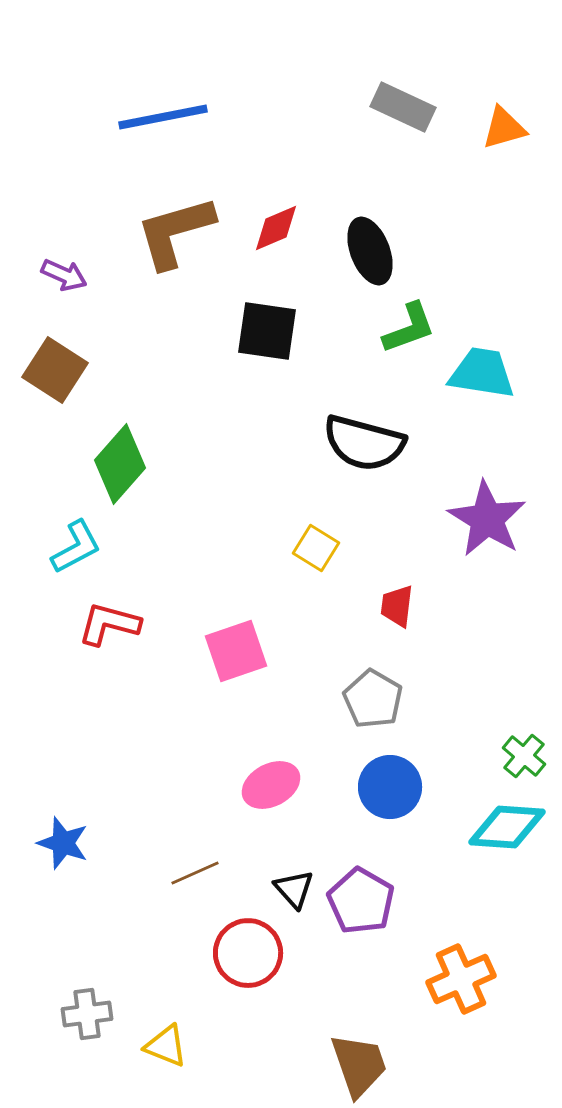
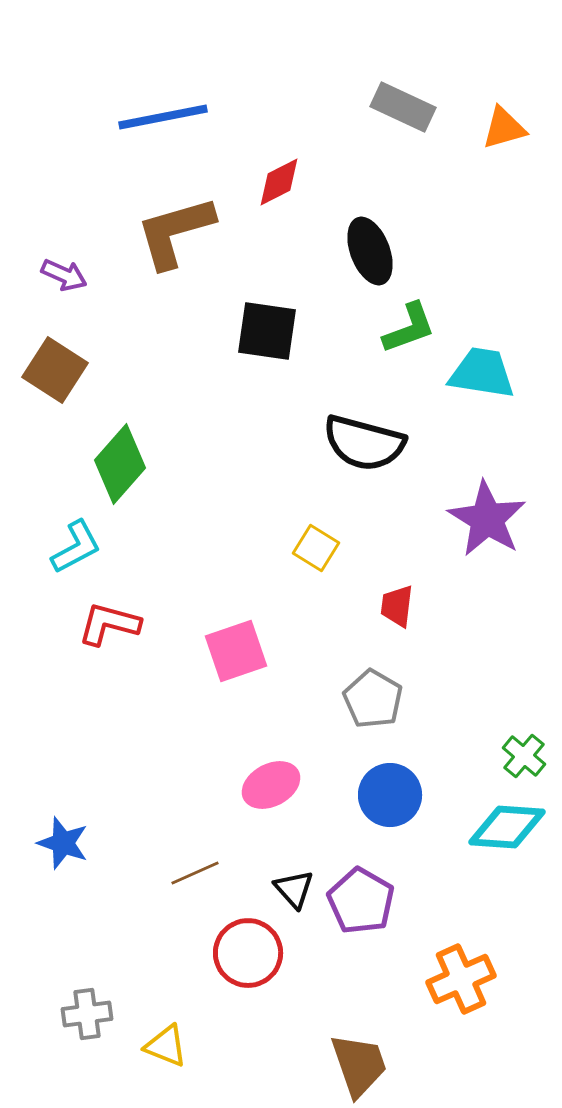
red diamond: moved 3 px right, 46 px up; rotated 4 degrees counterclockwise
blue circle: moved 8 px down
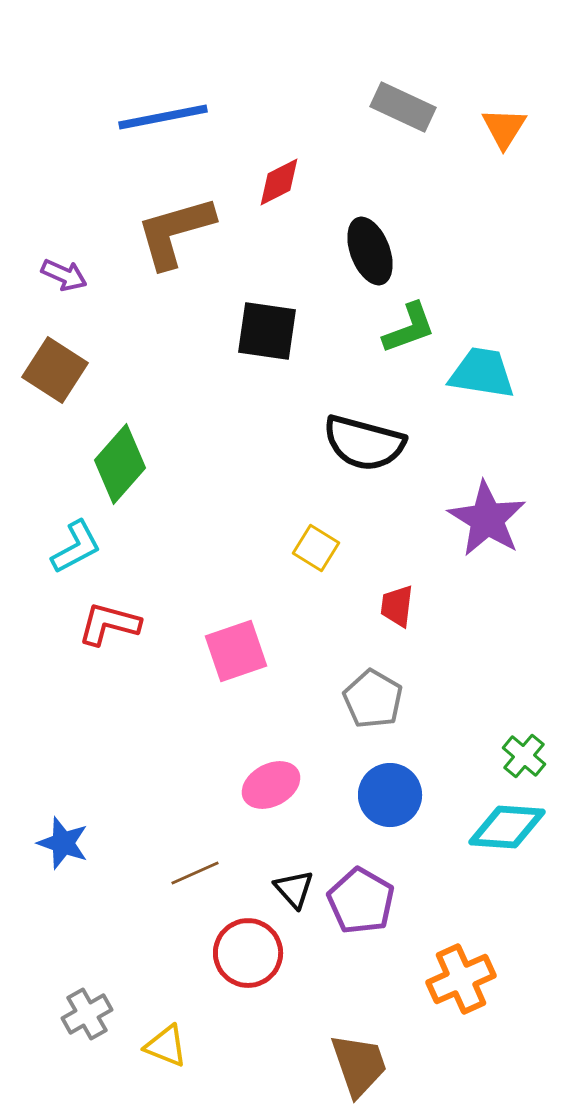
orange triangle: rotated 42 degrees counterclockwise
gray cross: rotated 21 degrees counterclockwise
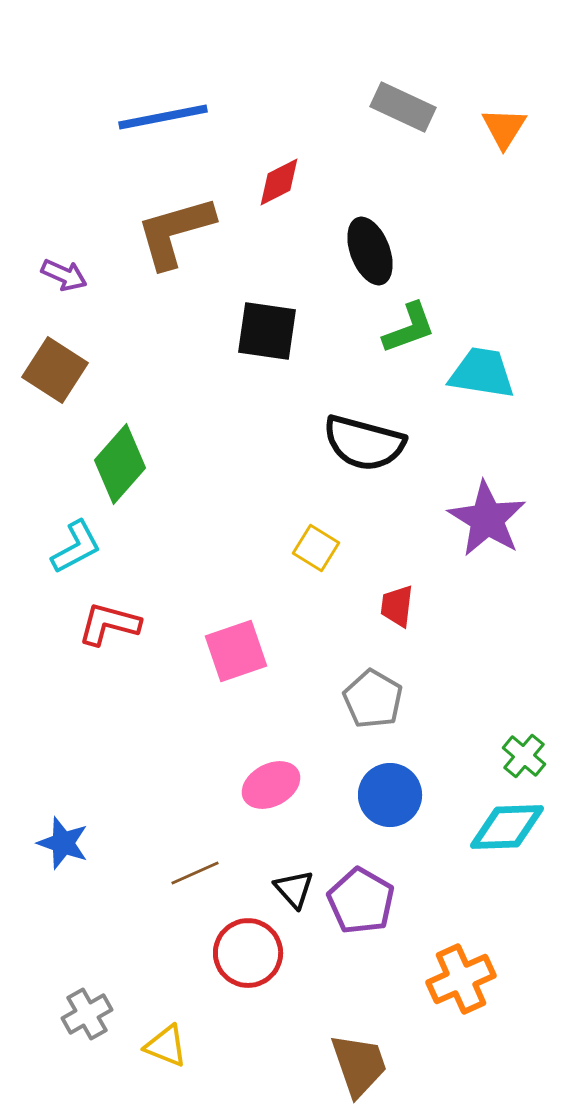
cyan diamond: rotated 6 degrees counterclockwise
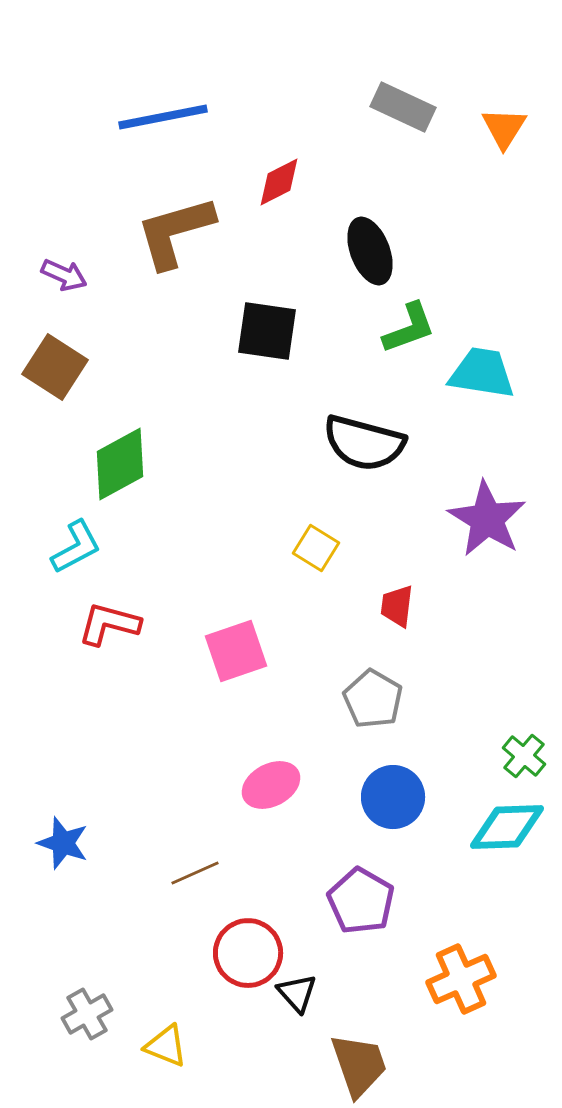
brown square: moved 3 px up
green diamond: rotated 20 degrees clockwise
blue circle: moved 3 px right, 2 px down
black triangle: moved 3 px right, 104 px down
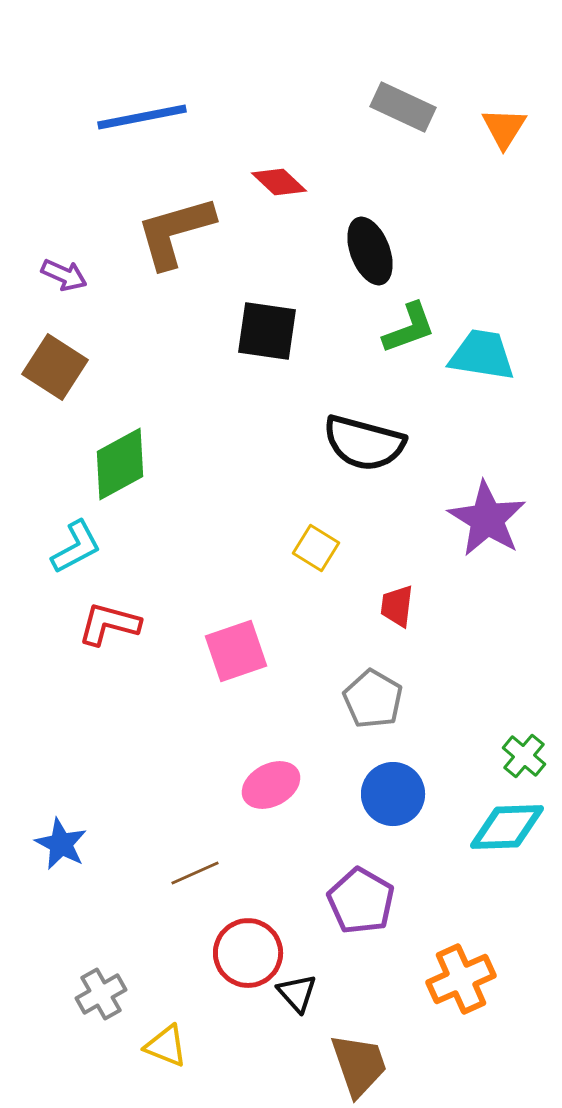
blue line: moved 21 px left
red diamond: rotated 70 degrees clockwise
cyan trapezoid: moved 18 px up
blue circle: moved 3 px up
blue star: moved 2 px left, 1 px down; rotated 8 degrees clockwise
gray cross: moved 14 px right, 20 px up
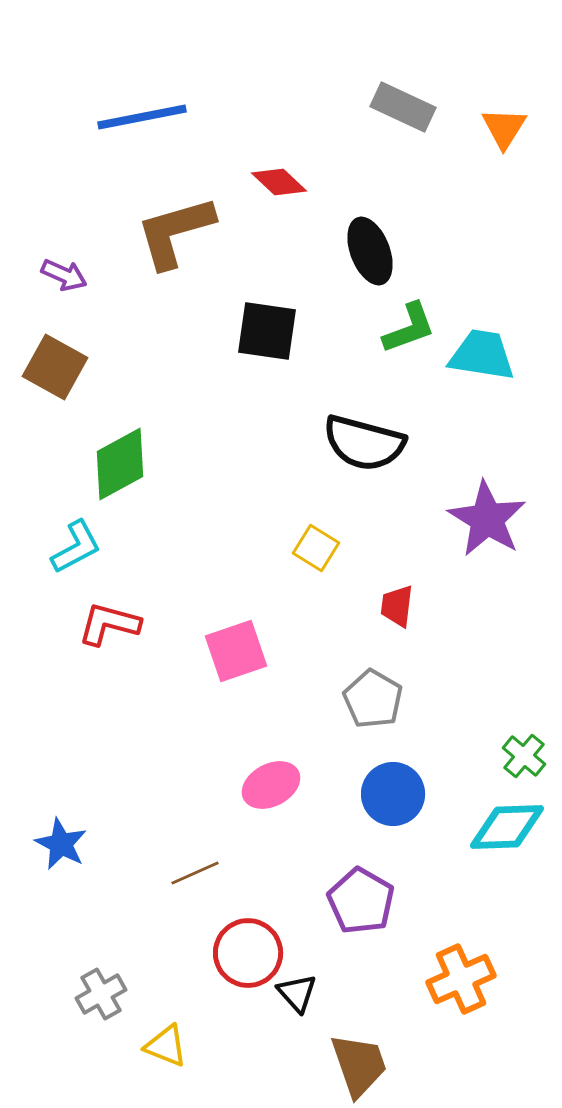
brown square: rotated 4 degrees counterclockwise
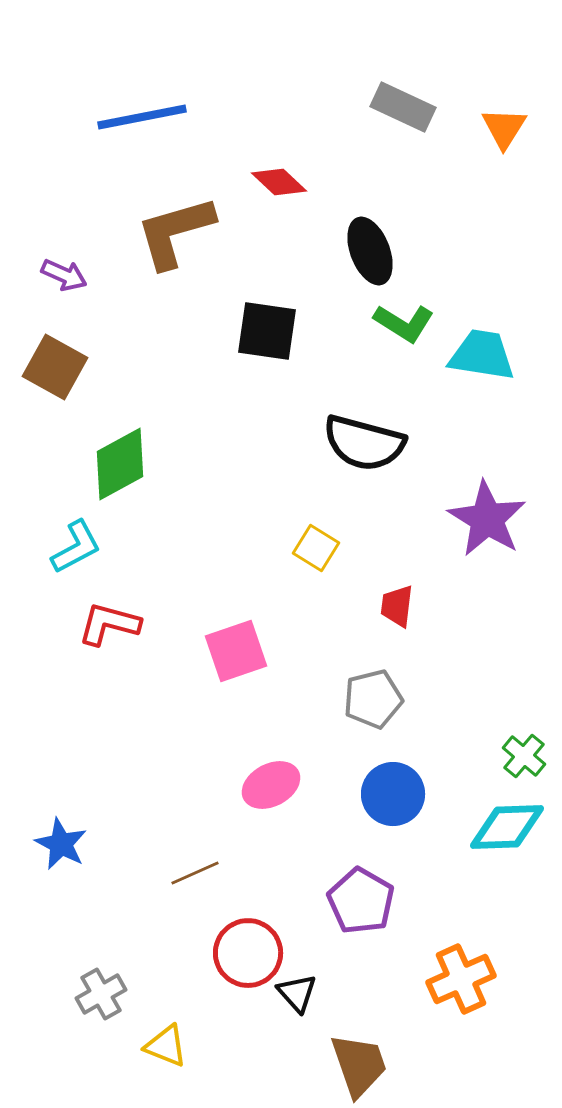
green L-shape: moved 5 px left, 5 px up; rotated 52 degrees clockwise
gray pentagon: rotated 28 degrees clockwise
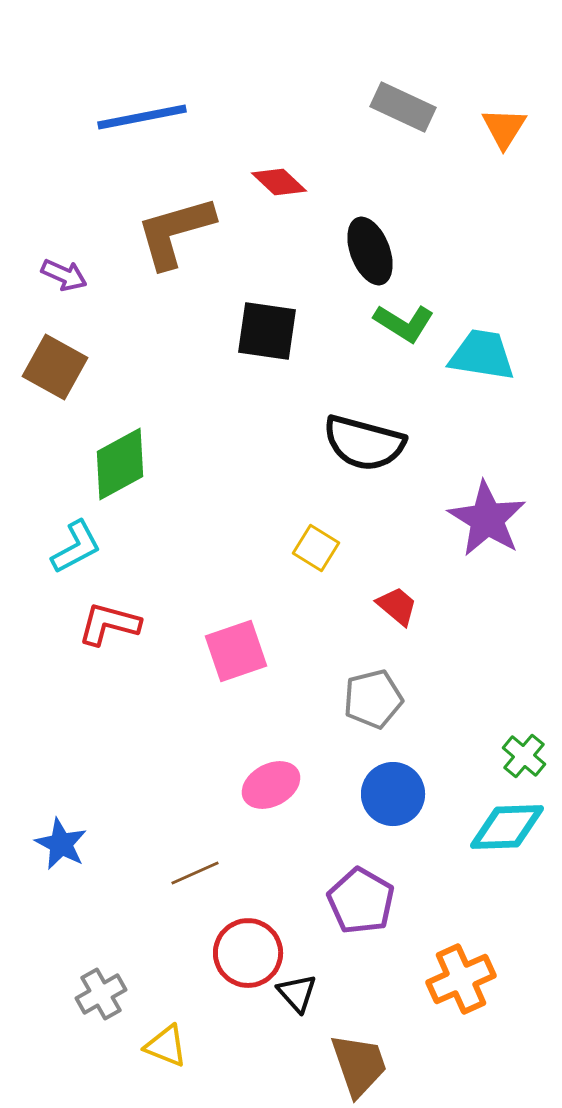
red trapezoid: rotated 123 degrees clockwise
